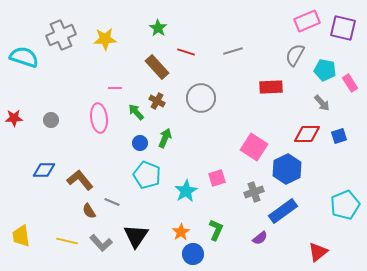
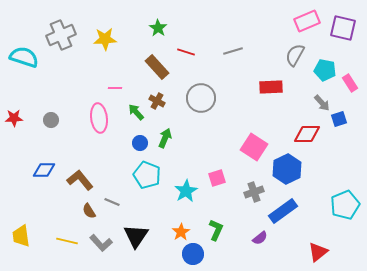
blue square at (339, 136): moved 17 px up
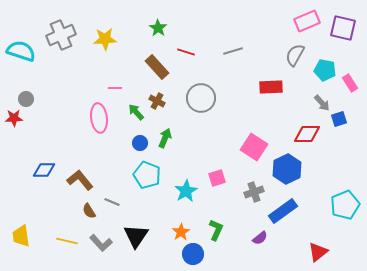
cyan semicircle at (24, 57): moved 3 px left, 6 px up
gray circle at (51, 120): moved 25 px left, 21 px up
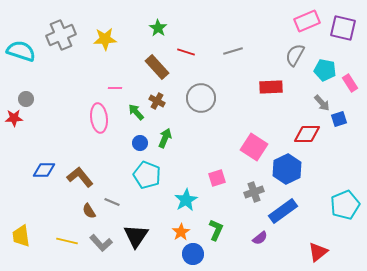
brown L-shape at (80, 180): moved 3 px up
cyan star at (186, 191): moved 9 px down
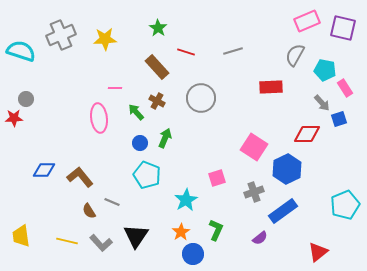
pink rectangle at (350, 83): moved 5 px left, 5 px down
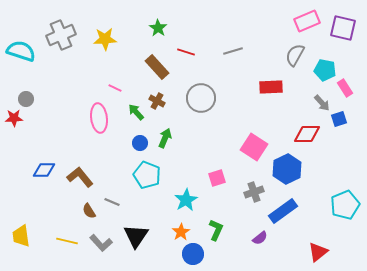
pink line at (115, 88): rotated 24 degrees clockwise
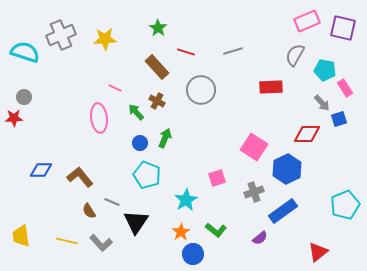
cyan semicircle at (21, 51): moved 4 px right, 1 px down
gray circle at (201, 98): moved 8 px up
gray circle at (26, 99): moved 2 px left, 2 px up
blue diamond at (44, 170): moved 3 px left
green L-shape at (216, 230): rotated 105 degrees clockwise
black triangle at (136, 236): moved 14 px up
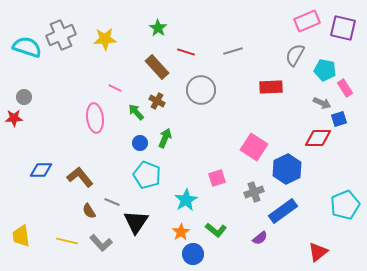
cyan semicircle at (25, 52): moved 2 px right, 5 px up
gray arrow at (322, 103): rotated 24 degrees counterclockwise
pink ellipse at (99, 118): moved 4 px left
red diamond at (307, 134): moved 11 px right, 4 px down
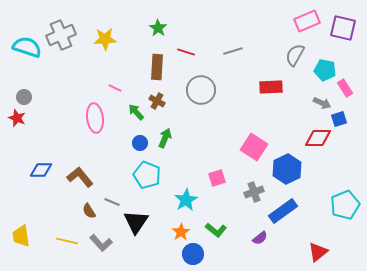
brown rectangle at (157, 67): rotated 45 degrees clockwise
red star at (14, 118): moved 3 px right; rotated 24 degrees clockwise
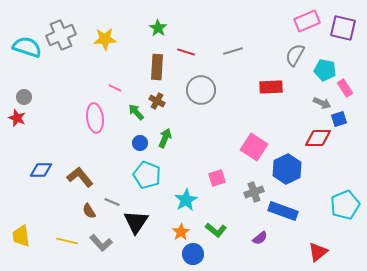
blue rectangle at (283, 211): rotated 56 degrees clockwise
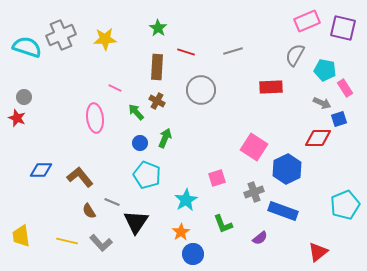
green L-shape at (216, 230): moved 7 px right, 6 px up; rotated 30 degrees clockwise
